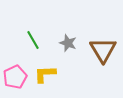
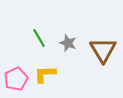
green line: moved 6 px right, 2 px up
pink pentagon: moved 1 px right, 2 px down
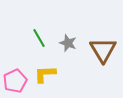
pink pentagon: moved 1 px left, 2 px down
